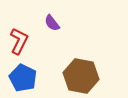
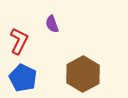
purple semicircle: moved 1 px down; rotated 18 degrees clockwise
brown hexagon: moved 2 px right, 2 px up; rotated 20 degrees clockwise
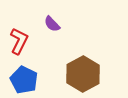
purple semicircle: rotated 24 degrees counterclockwise
blue pentagon: moved 1 px right, 2 px down
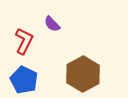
red L-shape: moved 5 px right
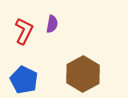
purple semicircle: rotated 126 degrees counterclockwise
red L-shape: moved 10 px up
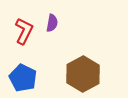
purple semicircle: moved 1 px up
blue pentagon: moved 1 px left, 2 px up
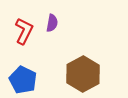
blue pentagon: moved 2 px down
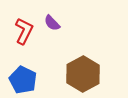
purple semicircle: rotated 126 degrees clockwise
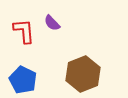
red L-shape: rotated 32 degrees counterclockwise
brown hexagon: rotated 8 degrees clockwise
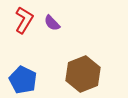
red L-shape: moved 11 px up; rotated 36 degrees clockwise
